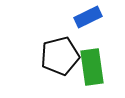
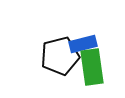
blue rectangle: moved 5 px left, 27 px down; rotated 12 degrees clockwise
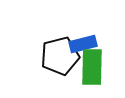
green rectangle: rotated 9 degrees clockwise
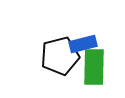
green rectangle: moved 2 px right
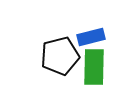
blue rectangle: moved 8 px right, 7 px up
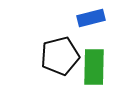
blue rectangle: moved 19 px up
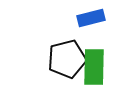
black pentagon: moved 7 px right, 3 px down
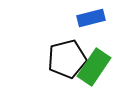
green rectangle: rotated 33 degrees clockwise
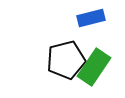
black pentagon: moved 1 px left, 1 px down
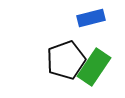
black pentagon: rotated 6 degrees counterclockwise
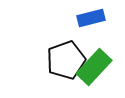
green rectangle: rotated 9 degrees clockwise
